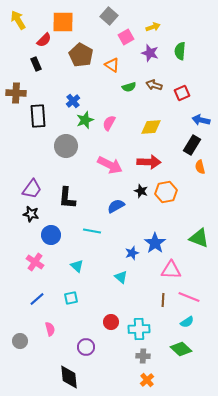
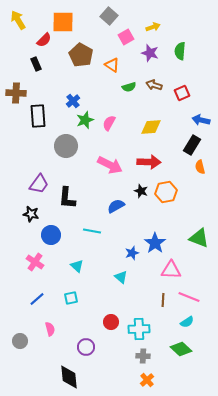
purple trapezoid at (32, 189): moved 7 px right, 5 px up
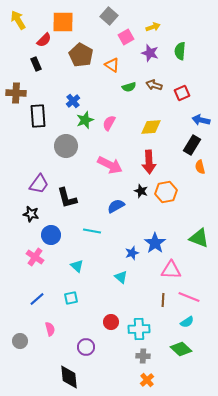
red arrow at (149, 162): rotated 85 degrees clockwise
black L-shape at (67, 198): rotated 20 degrees counterclockwise
pink cross at (35, 262): moved 5 px up
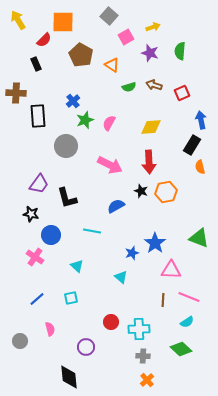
blue arrow at (201, 120): rotated 66 degrees clockwise
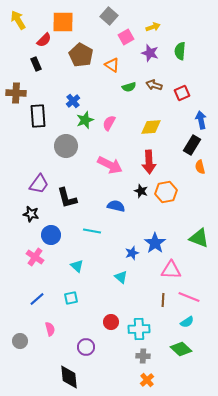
blue semicircle at (116, 206): rotated 42 degrees clockwise
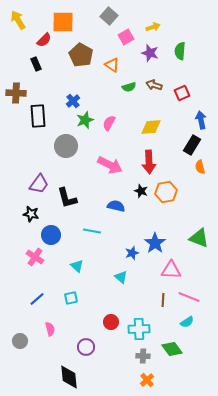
green diamond at (181, 349): moved 9 px left; rotated 10 degrees clockwise
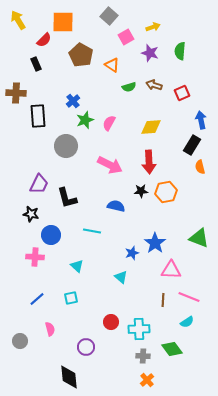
purple trapezoid at (39, 184): rotated 10 degrees counterclockwise
black star at (141, 191): rotated 24 degrees counterclockwise
pink cross at (35, 257): rotated 30 degrees counterclockwise
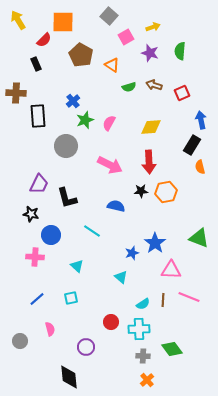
cyan line at (92, 231): rotated 24 degrees clockwise
cyan semicircle at (187, 322): moved 44 px left, 18 px up
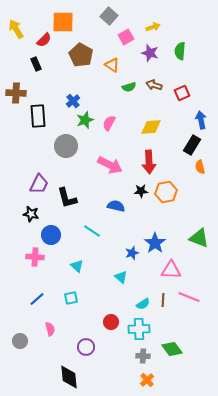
yellow arrow at (18, 20): moved 2 px left, 9 px down
